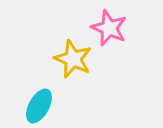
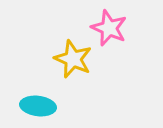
cyan ellipse: moved 1 px left; rotated 68 degrees clockwise
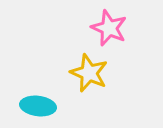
yellow star: moved 16 px right, 14 px down
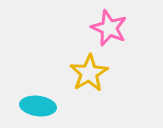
yellow star: rotated 18 degrees clockwise
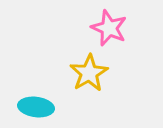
cyan ellipse: moved 2 px left, 1 px down
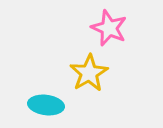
cyan ellipse: moved 10 px right, 2 px up
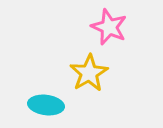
pink star: moved 1 px up
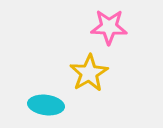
pink star: rotated 21 degrees counterclockwise
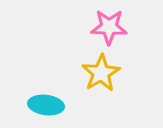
yellow star: moved 12 px right
